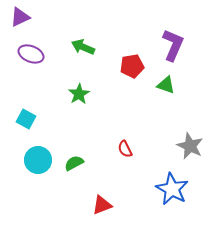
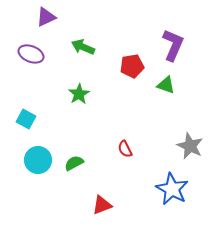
purple triangle: moved 26 px right
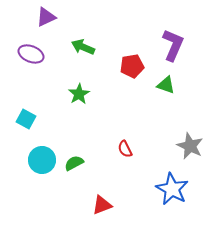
cyan circle: moved 4 px right
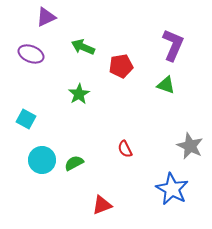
red pentagon: moved 11 px left
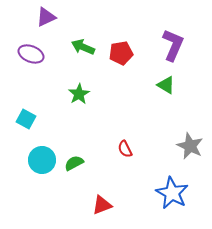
red pentagon: moved 13 px up
green triangle: rotated 12 degrees clockwise
blue star: moved 4 px down
